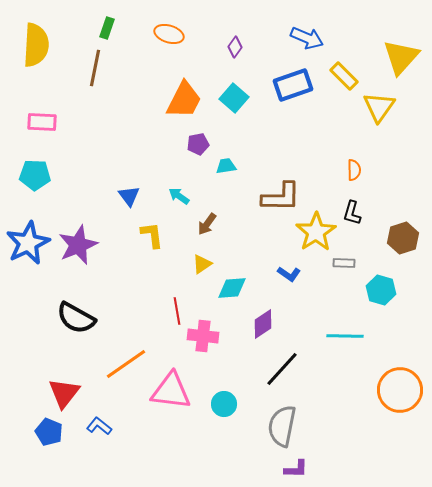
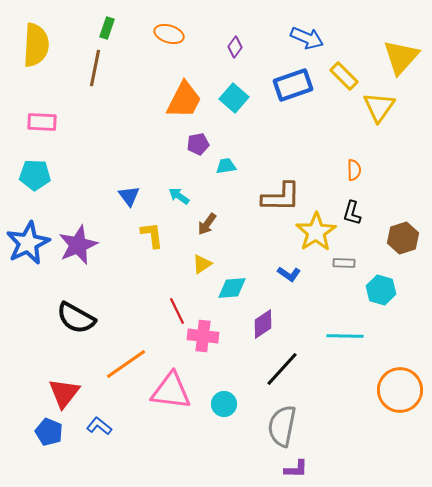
red line at (177, 311): rotated 16 degrees counterclockwise
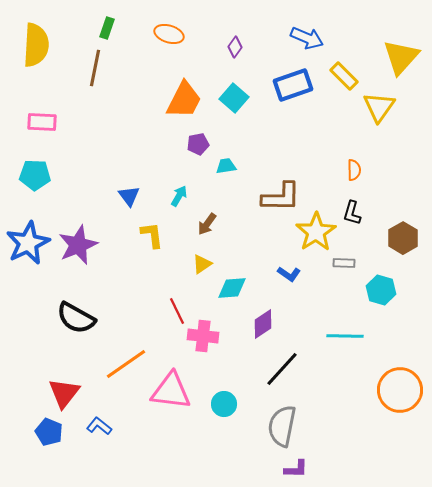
cyan arrow at (179, 196): rotated 85 degrees clockwise
brown hexagon at (403, 238): rotated 12 degrees counterclockwise
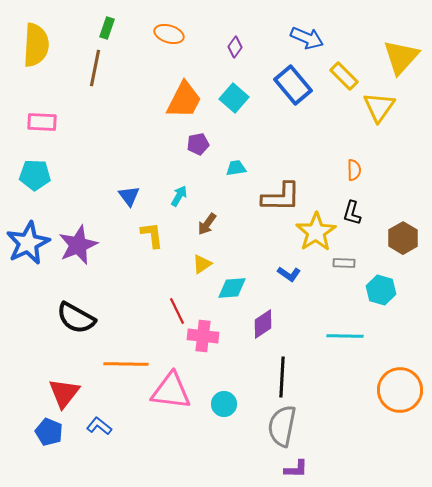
blue rectangle at (293, 85): rotated 69 degrees clockwise
cyan trapezoid at (226, 166): moved 10 px right, 2 px down
orange line at (126, 364): rotated 36 degrees clockwise
black line at (282, 369): moved 8 px down; rotated 39 degrees counterclockwise
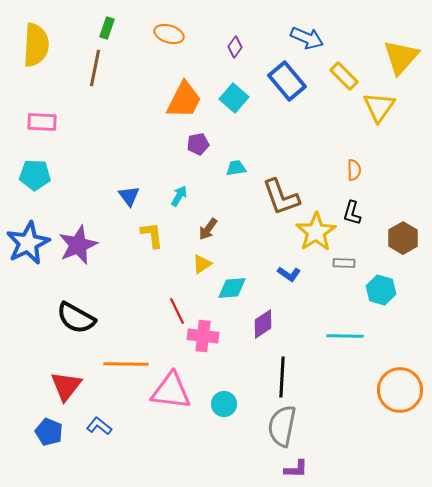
blue rectangle at (293, 85): moved 6 px left, 4 px up
brown L-shape at (281, 197): rotated 69 degrees clockwise
brown arrow at (207, 224): moved 1 px right, 5 px down
red triangle at (64, 393): moved 2 px right, 7 px up
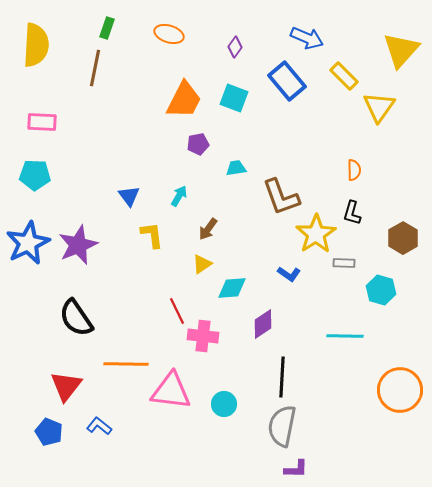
yellow triangle at (401, 57): moved 7 px up
cyan square at (234, 98): rotated 20 degrees counterclockwise
yellow star at (316, 232): moved 2 px down
black semicircle at (76, 318): rotated 27 degrees clockwise
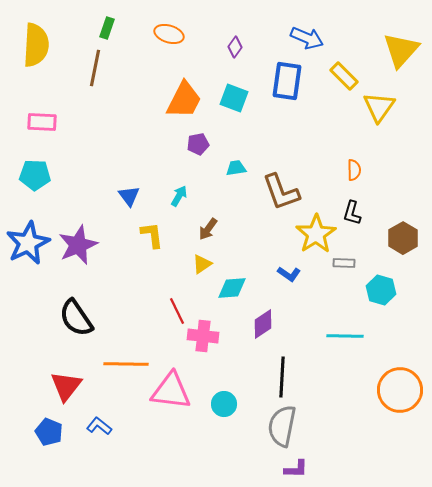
blue rectangle at (287, 81): rotated 48 degrees clockwise
brown L-shape at (281, 197): moved 5 px up
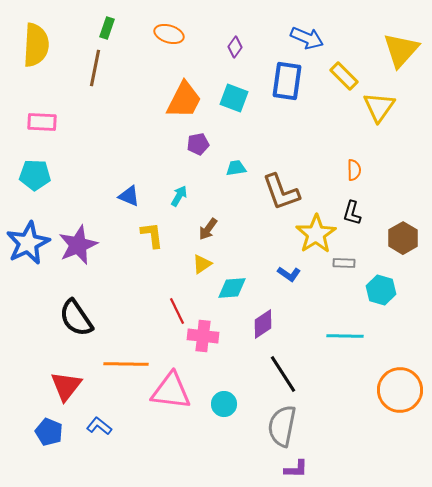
blue triangle at (129, 196): rotated 30 degrees counterclockwise
black line at (282, 377): moved 1 px right, 3 px up; rotated 36 degrees counterclockwise
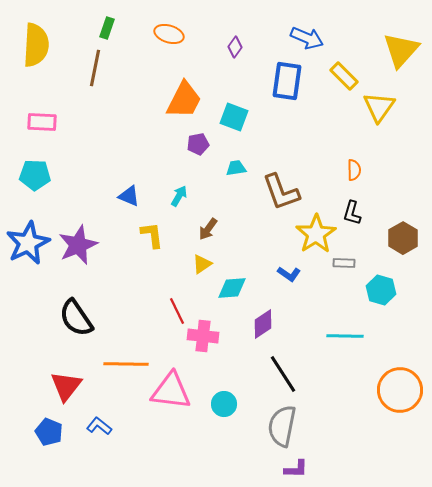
cyan square at (234, 98): moved 19 px down
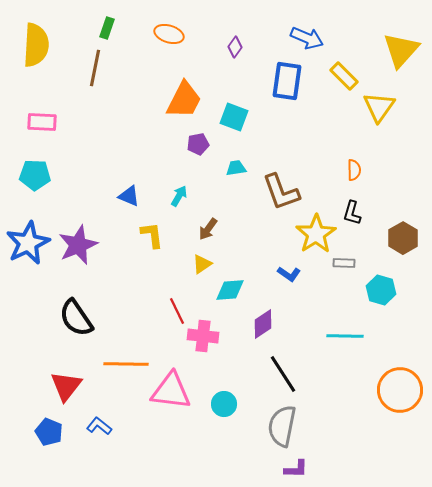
cyan diamond at (232, 288): moved 2 px left, 2 px down
